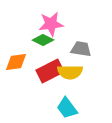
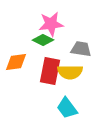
red rectangle: rotated 52 degrees counterclockwise
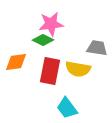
gray trapezoid: moved 16 px right, 1 px up
yellow semicircle: moved 8 px right, 3 px up; rotated 10 degrees clockwise
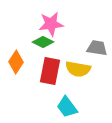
green diamond: moved 2 px down
orange diamond: rotated 50 degrees counterclockwise
cyan trapezoid: moved 1 px up
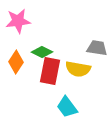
pink star: moved 33 px left, 3 px up
green diamond: moved 1 px left, 10 px down
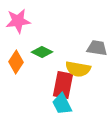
red rectangle: moved 13 px right, 14 px down
cyan trapezoid: moved 5 px left, 3 px up; rotated 10 degrees clockwise
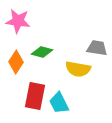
pink star: rotated 15 degrees clockwise
green diamond: rotated 10 degrees counterclockwise
red rectangle: moved 28 px left, 11 px down
cyan trapezoid: moved 3 px left, 1 px up
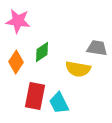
green diamond: rotated 50 degrees counterclockwise
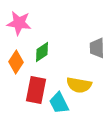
pink star: moved 1 px right, 2 px down
gray trapezoid: rotated 100 degrees counterclockwise
yellow semicircle: moved 1 px right, 16 px down
red rectangle: moved 1 px right, 6 px up
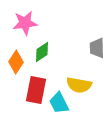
pink star: moved 6 px right; rotated 15 degrees counterclockwise
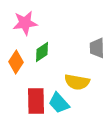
yellow semicircle: moved 2 px left, 3 px up
red rectangle: moved 11 px down; rotated 12 degrees counterclockwise
cyan trapezoid: rotated 15 degrees counterclockwise
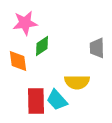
green diamond: moved 6 px up
orange diamond: moved 2 px right, 1 px up; rotated 40 degrees counterclockwise
yellow semicircle: rotated 10 degrees counterclockwise
cyan trapezoid: moved 2 px left, 3 px up
